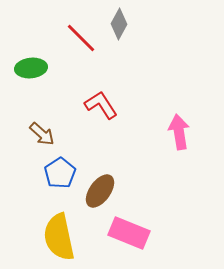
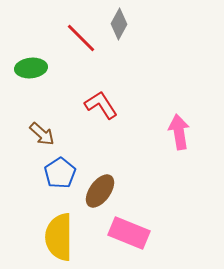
yellow semicircle: rotated 12 degrees clockwise
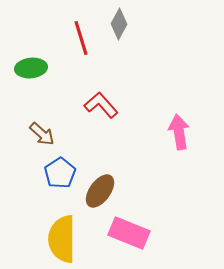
red line: rotated 28 degrees clockwise
red L-shape: rotated 8 degrees counterclockwise
yellow semicircle: moved 3 px right, 2 px down
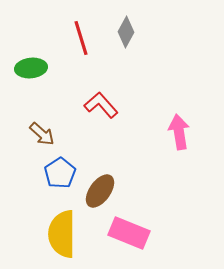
gray diamond: moved 7 px right, 8 px down
yellow semicircle: moved 5 px up
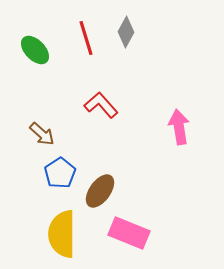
red line: moved 5 px right
green ellipse: moved 4 px right, 18 px up; rotated 52 degrees clockwise
pink arrow: moved 5 px up
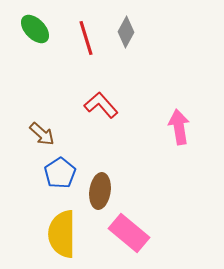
green ellipse: moved 21 px up
brown ellipse: rotated 28 degrees counterclockwise
pink rectangle: rotated 18 degrees clockwise
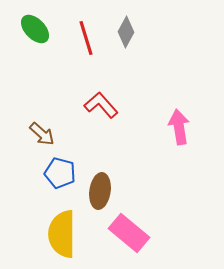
blue pentagon: rotated 24 degrees counterclockwise
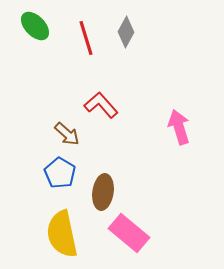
green ellipse: moved 3 px up
pink arrow: rotated 8 degrees counterclockwise
brown arrow: moved 25 px right
blue pentagon: rotated 16 degrees clockwise
brown ellipse: moved 3 px right, 1 px down
yellow semicircle: rotated 12 degrees counterclockwise
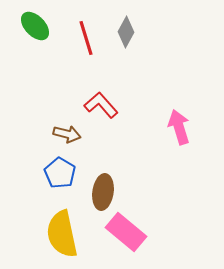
brown arrow: rotated 28 degrees counterclockwise
pink rectangle: moved 3 px left, 1 px up
